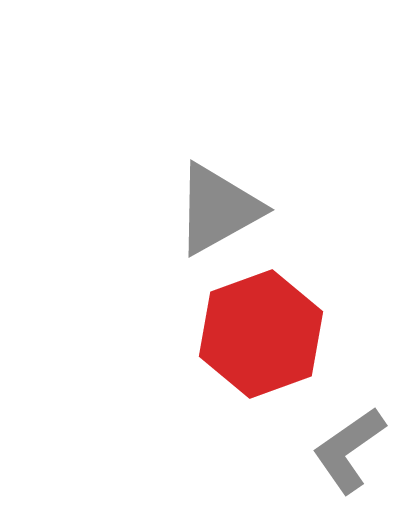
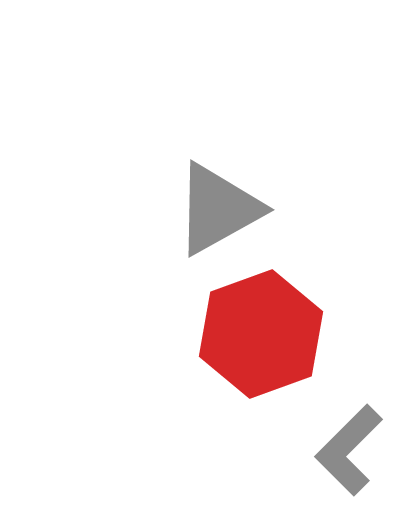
gray L-shape: rotated 10 degrees counterclockwise
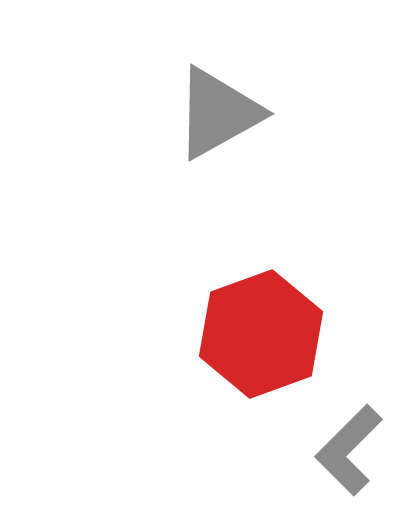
gray triangle: moved 96 px up
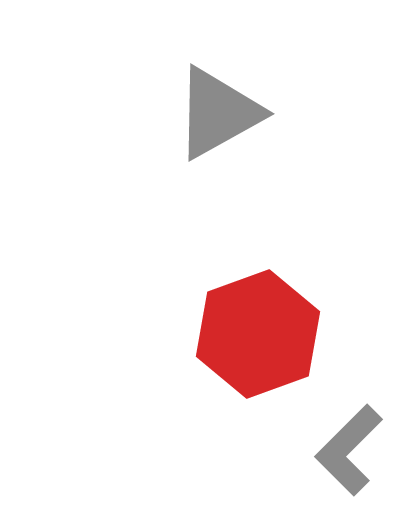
red hexagon: moved 3 px left
